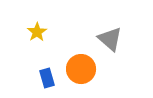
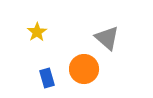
gray triangle: moved 3 px left, 1 px up
orange circle: moved 3 px right
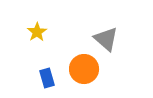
gray triangle: moved 1 px left, 1 px down
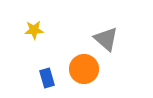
yellow star: moved 3 px left, 2 px up; rotated 30 degrees clockwise
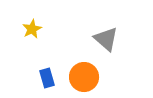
yellow star: moved 2 px left, 1 px up; rotated 24 degrees counterclockwise
orange circle: moved 8 px down
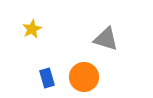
gray triangle: rotated 24 degrees counterclockwise
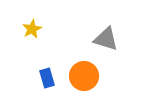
orange circle: moved 1 px up
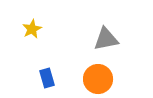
gray triangle: rotated 28 degrees counterclockwise
orange circle: moved 14 px right, 3 px down
